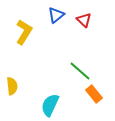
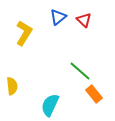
blue triangle: moved 2 px right, 2 px down
yellow L-shape: moved 1 px down
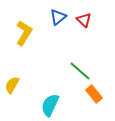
yellow semicircle: moved 1 px up; rotated 144 degrees counterclockwise
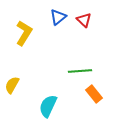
green line: rotated 45 degrees counterclockwise
cyan semicircle: moved 2 px left, 1 px down
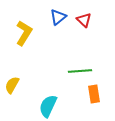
orange rectangle: rotated 30 degrees clockwise
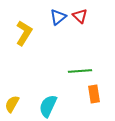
red triangle: moved 4 px left, 4 px up
yellow semicircle: moved 19 px down
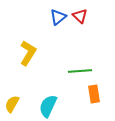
yellow L-shape: moved 4 px right, 20 px down
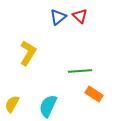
orange rectangle: rotated 48 degrees counterclockwise
